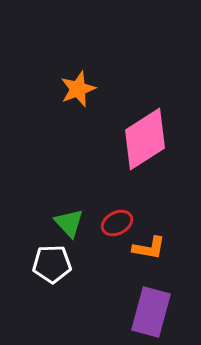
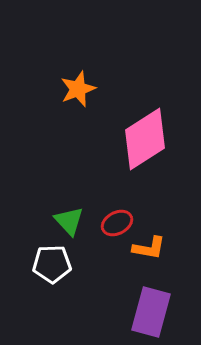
green triangle: moved 2 px up
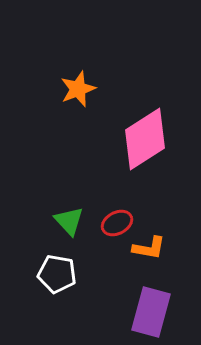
white pentagon: moved 5 px right, 10 px down; rotated 12 degrees clockwise
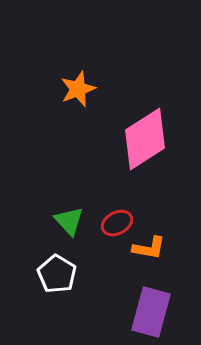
white pentagon: rotated 21 degrees clockwise
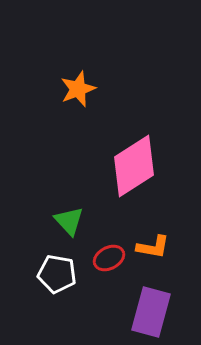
pink diamond: moved 11 px left, 27 px down
red ellipse: moved 8 px left, 35 px down
orange L-shape: moved 4 px right, 1 px up
white pentagon: rotated 21 degrees counterclockwise
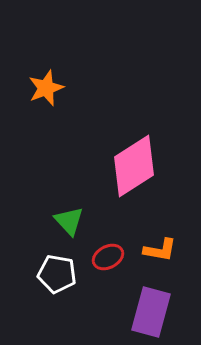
orange star: moved 32 px left, 1 px up
orange L-shape: moved 7 px right, 3 px down
red ellipse: moved 1 px left, 1 px up
